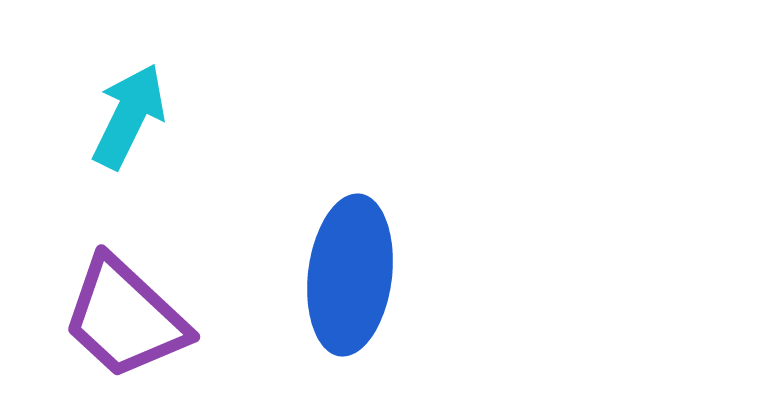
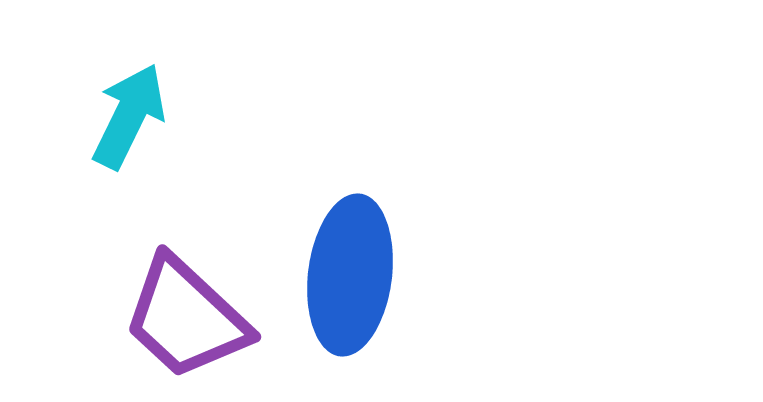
purple trapezoid: moved 61 px right
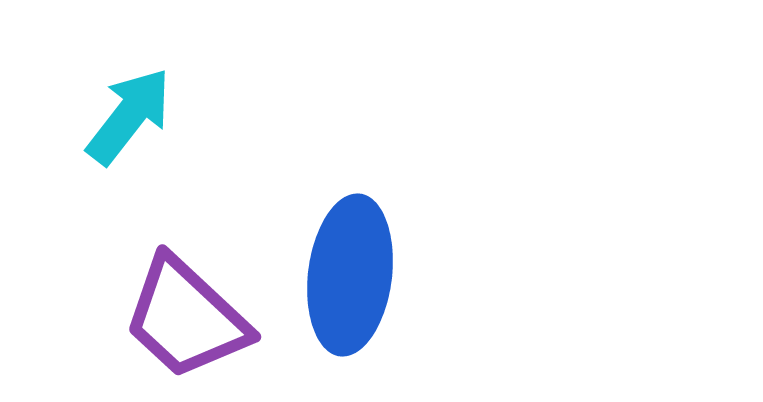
cyan arrow: rotated 12 degrees clockwise
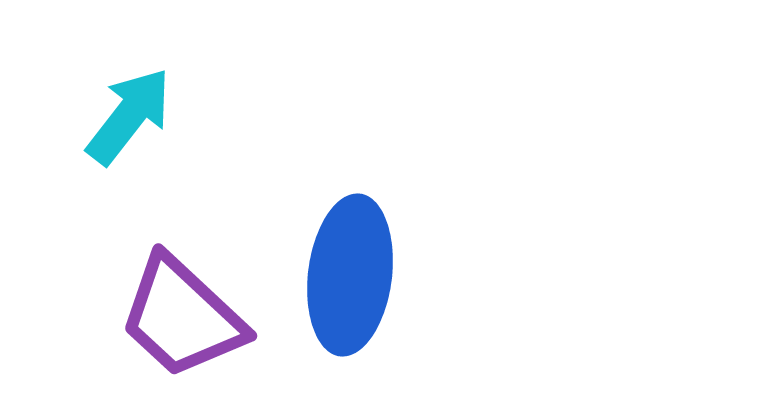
purple trapezoid: moved 4 px left, 1 px up
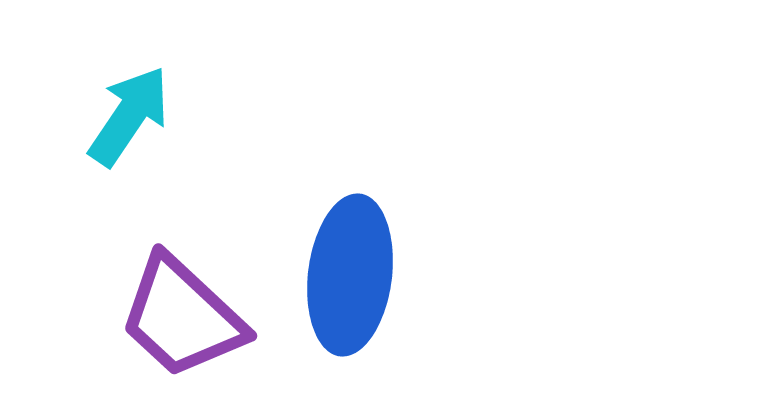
cyan arrow: rotated 4 degrees counterclockwise
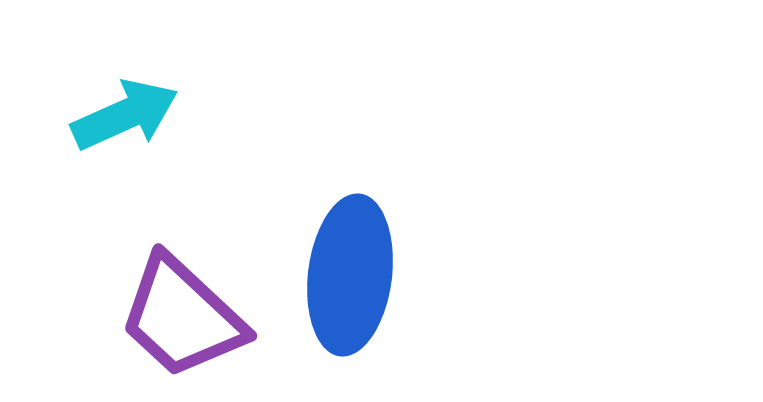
cyan arrow: moved 4 px left, 1 px up; rotated 32 degrees clockwise
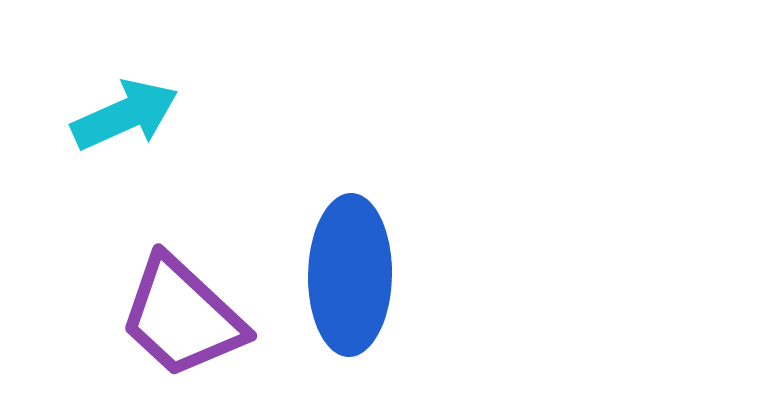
blue ellipse: rotated 6 degrees counterclockwise
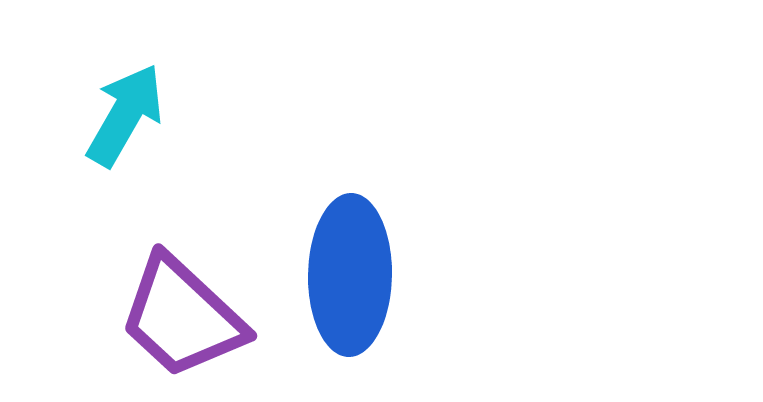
cyan arrow: rotated 36 degrees counterclockwise
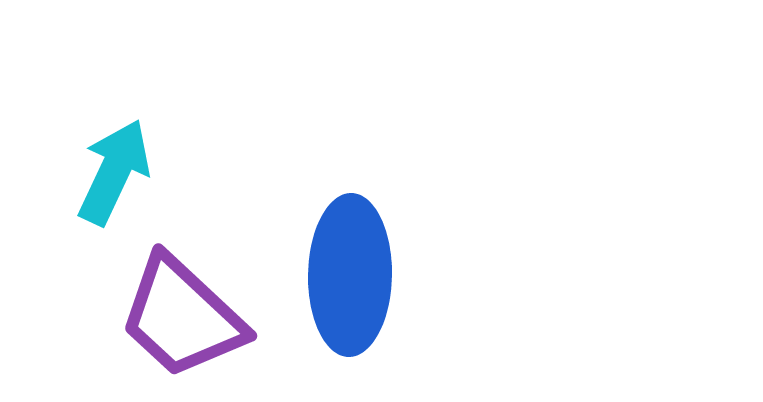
cyan arrow: moved 11 px left, 57 px down; rotated 5 degrees counterclockwise
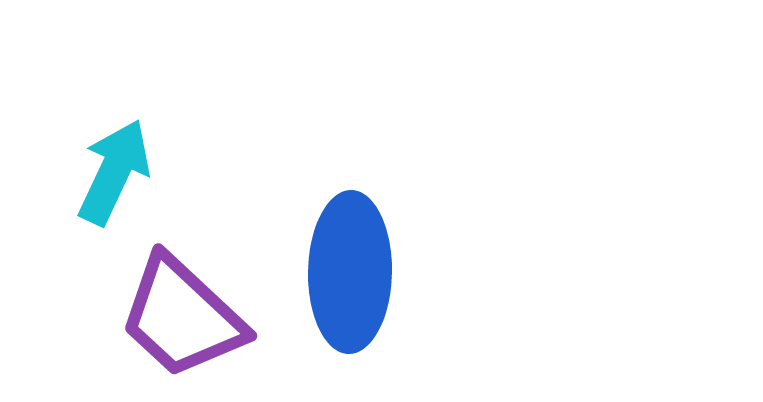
blue ellipse: moved 3 px up
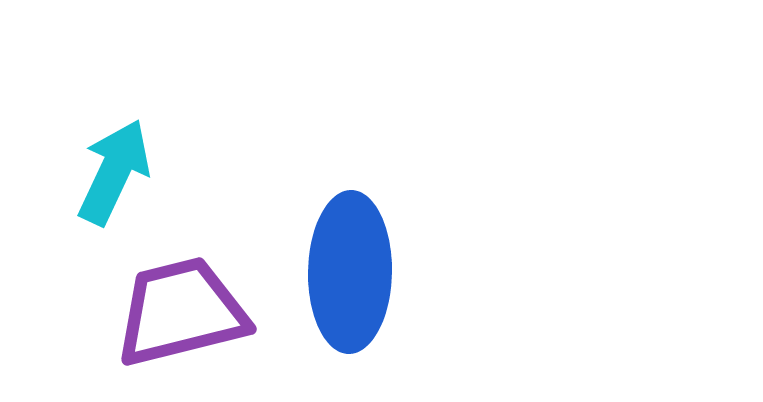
purple trapezoid: moved 1 px left, 5 px up; rotated 123 degrees clockwise
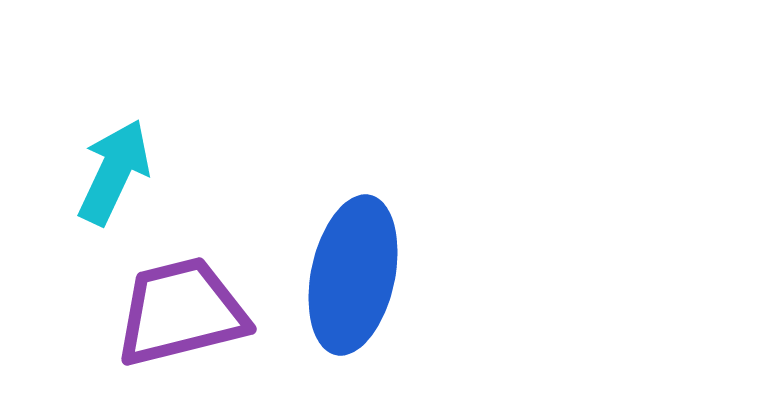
blue ellipse: moved 3 px right, 3 px down; rotated 11 degrees clockwise
